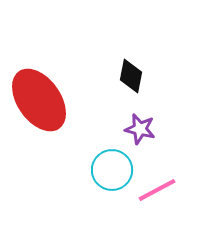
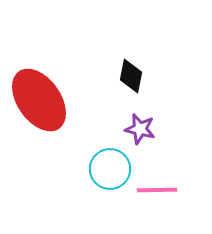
cyan circle: moved 2 px left, 1 px up
pink line: rotated 27 degrees clockwise
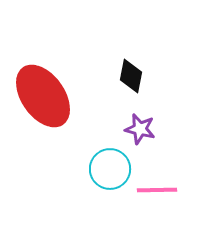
red ellipse: moved 4 px right, 4 px up
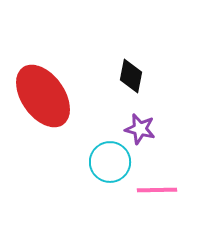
cyan circle: moved 7 px up
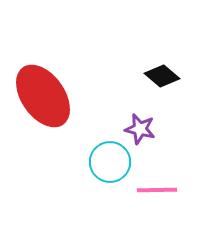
black diamond: moved 31 px right; rotated 60 degrees counterclockwise
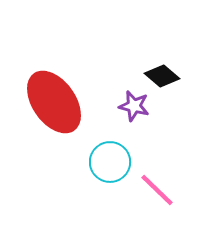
red ellipse: moved 11 px right, 6 px down
purple star: moved 6 px left, 23 px up
pink line: rotated 45 degrees clockwise
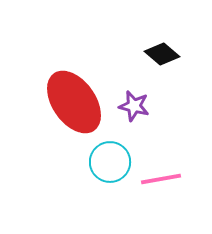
black diamond: moved 22 px up
red ellipse: moved 20 px right
pink line: moved 4 px right, 11 px up; rotated 54 degrees counterclockwise
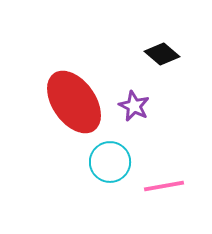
purple star: rotated 12 degrees clockwise
pink line: moved 3 px right, 7 px down
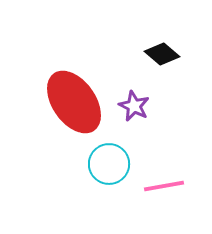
cyan circle: moved 1 px left, 2 px down
